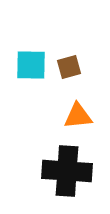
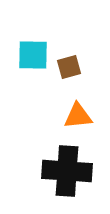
cyan square: moved 2 px right, 10 px up
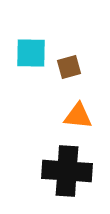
cyan square: moved 2 px left, 2 px up
orange triangle: rotated 12 degrees clockwise
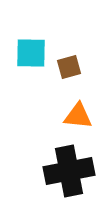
black cross: moved 2 px right; rotated 15 degrees counterclockwise
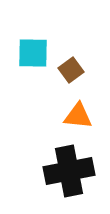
cyan square: moved 2 px right
brown square: moved 2 px right, 3 px down; rotated 20 degrees counterclockwise
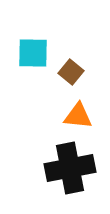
brown square: moved 2 px down; rotated 15 degrees counterclockwise
black cross: moved 1 px right, 3 px up
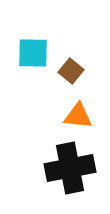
brown square: moved 1 px up
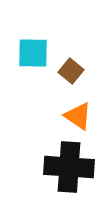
orange triangle: rotated 28 degrees clockwise
black cross: moved 1 px left, 1 px up; rotated 15 degrees clockwise
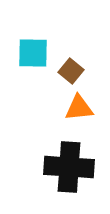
orange triangle: moved 1 px right, 8 px up; rotated 40 degrees counterclockwise
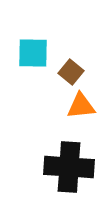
brown square: moved 1 px down
orange triangle: moved 2 px right, 2 px up
